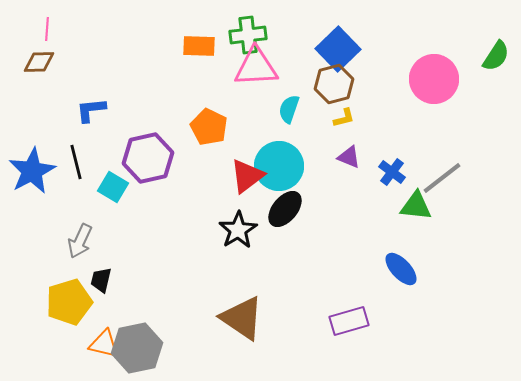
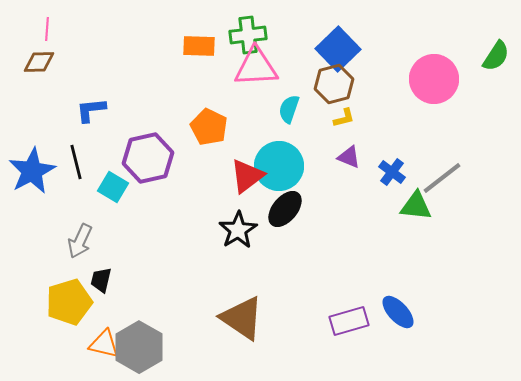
blue ellipse: moved 3 px left, 43 px down
gray hexagon: moved 2 px right, 1 px up; rotated 18 degrees counterclockwise
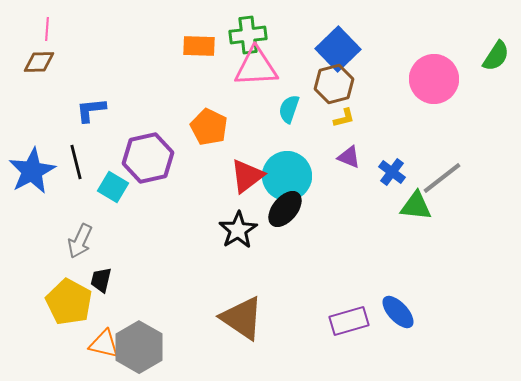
cyan circle: moved 8 px right, 10 px down
yellow pentagon: rotated 27 degrees counterclockwise
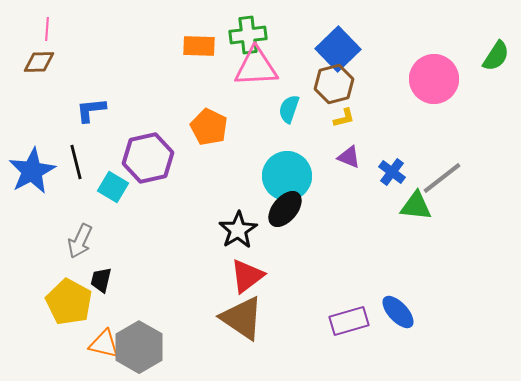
red triangle: moved 100 px down
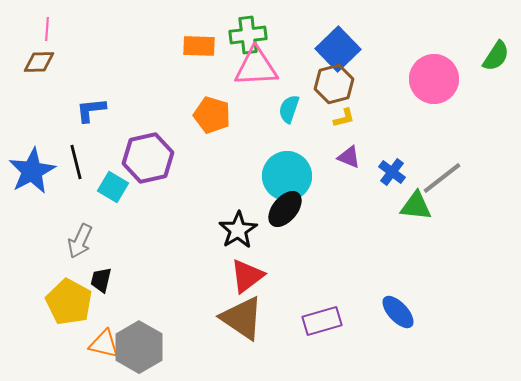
orange pentagon: moved 3 px right, 12 px up; rotated 9 degrees counterclockwise
purple rectangle: moved 27 px left
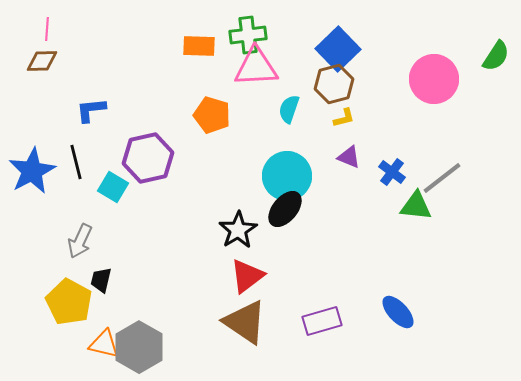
brown diamond: moved 3 px right, 1 px up
brown triangle: moved 3 px right, 4 px down
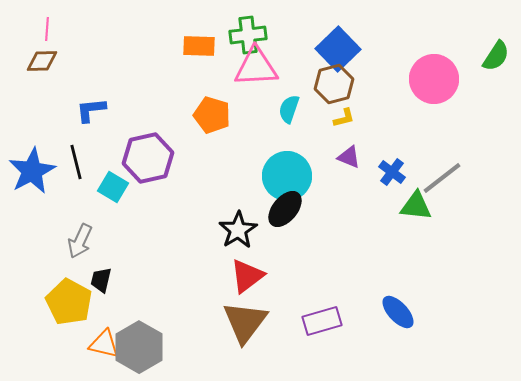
brown triangle: rotated 33 degrees clockwise
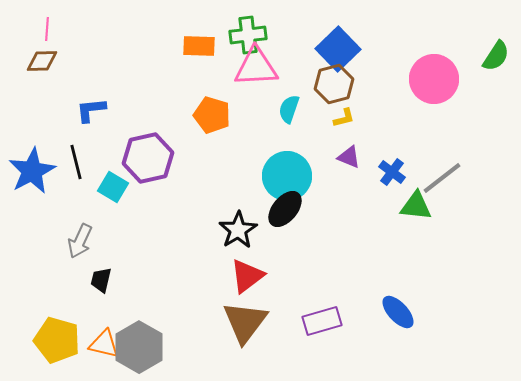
yellow pentagon: moved 12 px left, 38 px down; rotated 12 degrees counterclockwise
